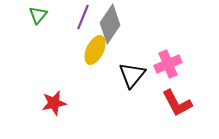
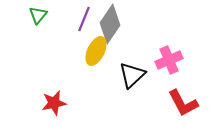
purple line: moved 1 px right, 2 px down
yellow ellipse: moved 1 px right, 1 px down
pink cross: moved 1 px right, 4 px up
black triangle: rotated 8 degrees clockwise
red L-shape: moved 6 px right
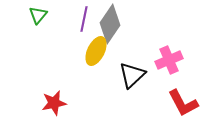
purple line: rotated 10 degrees counterclockwise
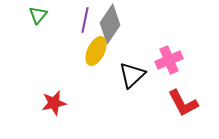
purple line: moved 1 px right, 1 px down
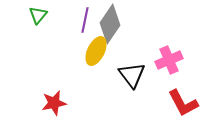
black triangle: rotated 24 degrees counterclockwise
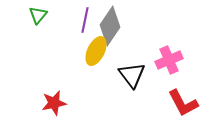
gray diamond: moved 2 px down
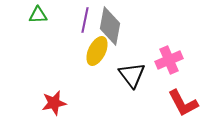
green triangle: rotated 48 degrees clockwise
gray diamond: rotated 24 degrees counterclockwise
yellow ellipse: moved 1 px right
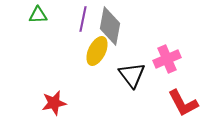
purple line: moved 2 px left, 1 px up
pink cross: moved 2 px left, 1 px up
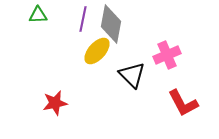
gray diamond: moved 1 px right, 2 px up
yellow ellipse: rotated 16 degrees clockwise
pink cross: moved 4 px up
black triangle: rotated 8 degrees counterclockwise
red star: moved 1 px right
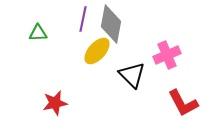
green triangle: moved 18 px down
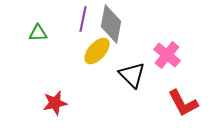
pink cross: rotated 28 degrees counterclockwise
